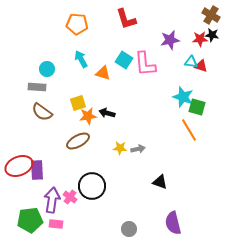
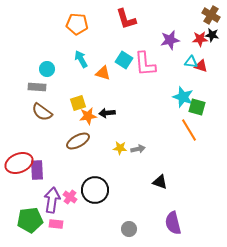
black arrow: rotated 21 degrees counterclockwise
red ellipse: moved 3 px up
black circle: moved 3 px right, 4 px down
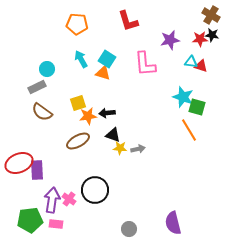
red L-shape: moved 2 px right, 2 px down
cyan square: moved 17 px left, 1 px up
gray rectangle: rotated 30 degrees counterclockwise
black triangle: moved 47 px left, 47 px up
pink cross: moved 1 px left, 2 px down
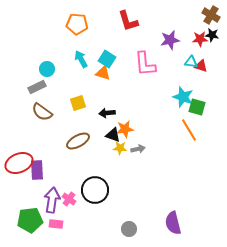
orange star: moved 37 px right, 13 px down
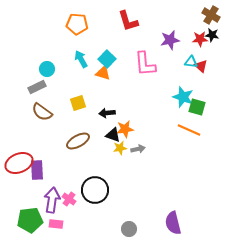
cyan square: rotated 12 degrees clockwise
red triangle: rotated 24 degrees clockwise
orange line: rotated 35 degrees counterclockwise
yellow star: rotated 16 degrees counterclockwise
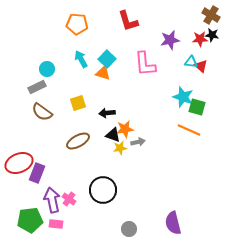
gray arrow: moved 7 px up
purple rectangle: moved 3 px down; rotated 24 degrees clockwise
black circle: moved 8 px right
purple arrow: rotated 20 degrees counterclockwise
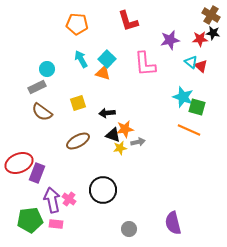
black star: moved 1 px right, 2 px up
cyan triangle: rotated 32 degrees clockwise
